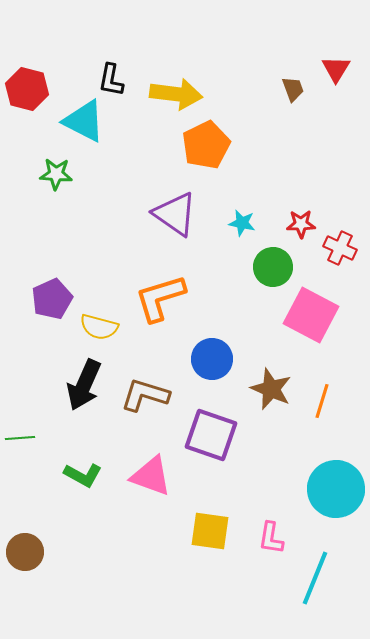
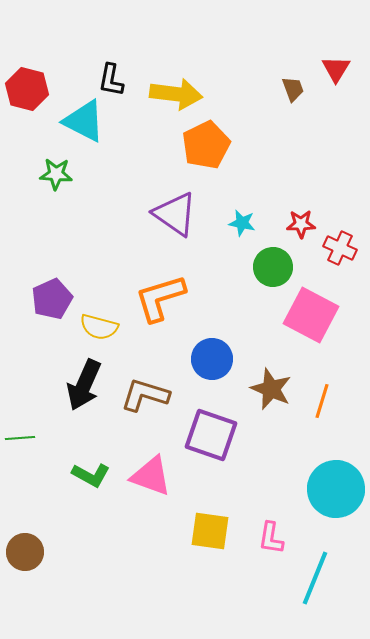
green L-shape: moved 8 px right
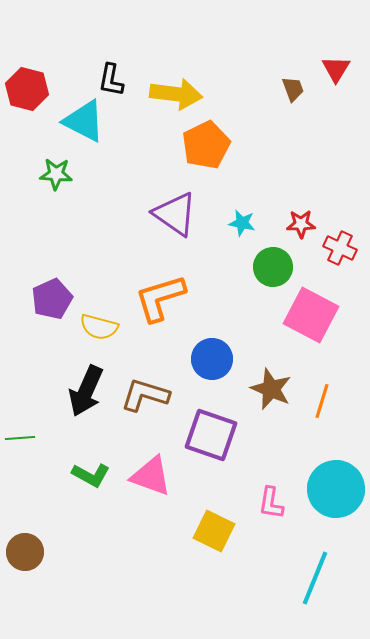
black arrow: moved 2 px right, 6 px down
yellow square: moved 4 px right; rotated 18 degrees clockwise
pink L-shape: moved 35 px up
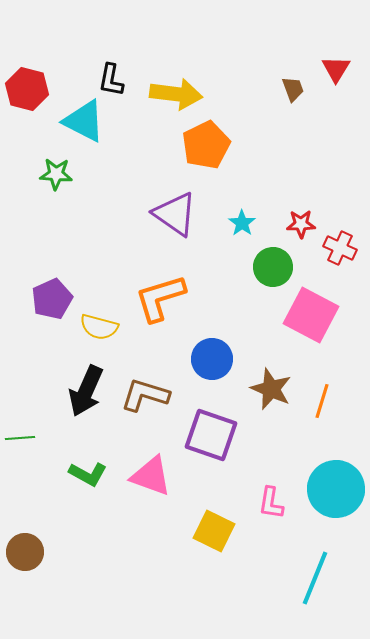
cyan star: rotated 24 degrees clockwise
green L-shape: moved 3 px left, 1 px up
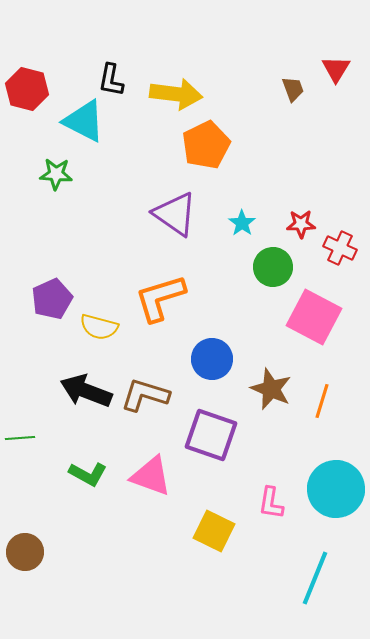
pink square: moved 3 px right, 2 px down
black arrow: rotated 87 degrees clockwise
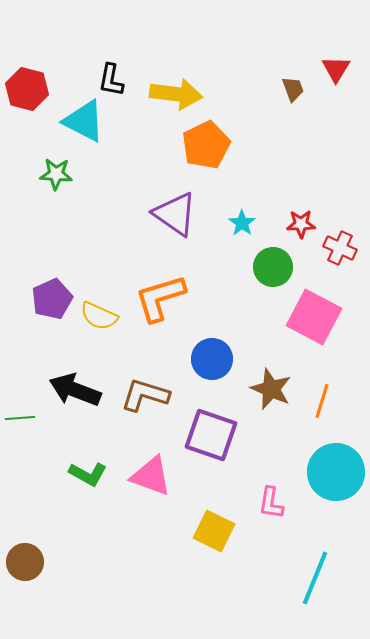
yellow semicircle: moved 11 px up; rotated 9 degrees clockwise
black arrow: moved 11 px left, 1 px up
green line: moved 20 px up
cyan circle: moved 17 px up
brown circle: moved 10 px down
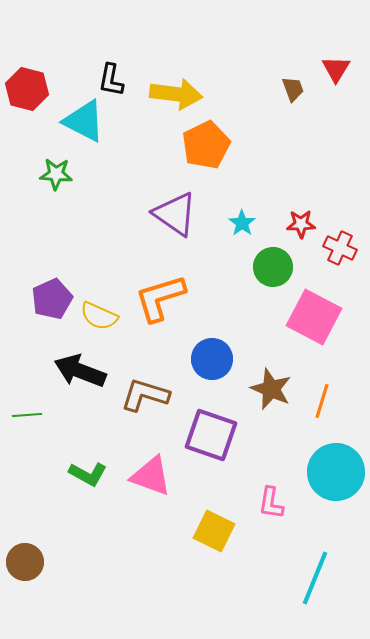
black arrow: moved 5 px right, 19 px up
green line: moved 7 px right, 3 px up
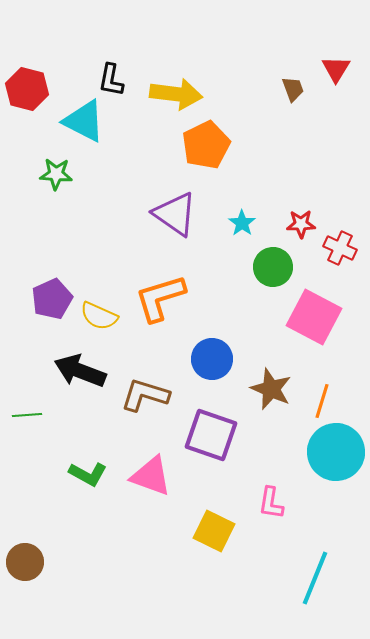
cyan circle: moved 20 px up
